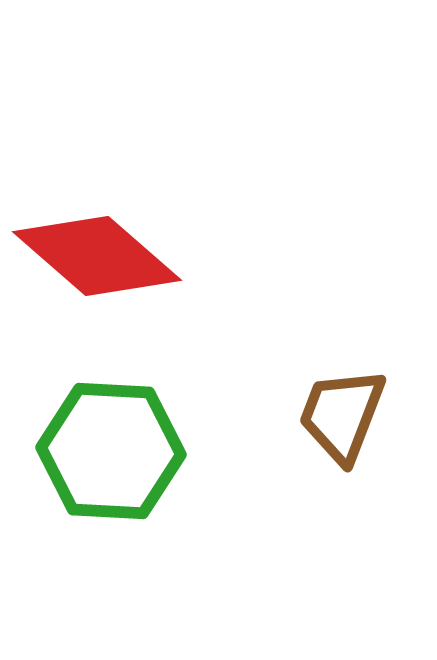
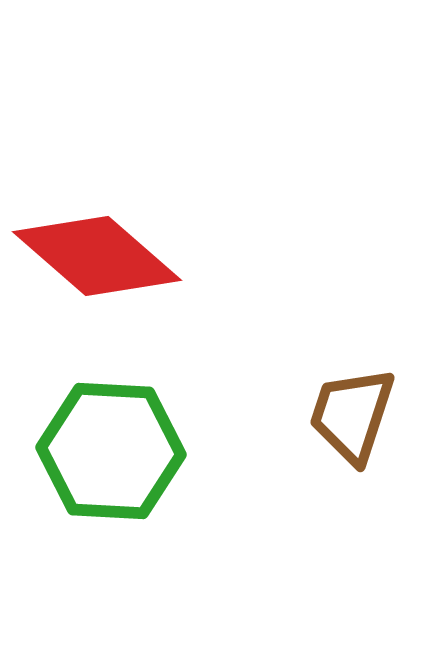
brown trapezoid: moved 10 px right; rotated 3 degrees counterclockwise
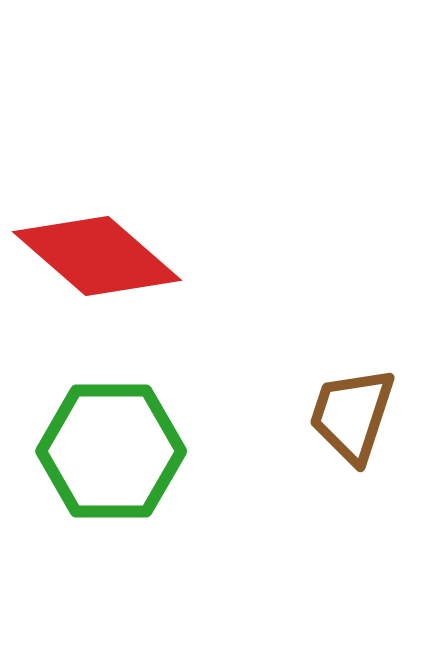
green hexagon: rotated 3 degrees counterclockwise
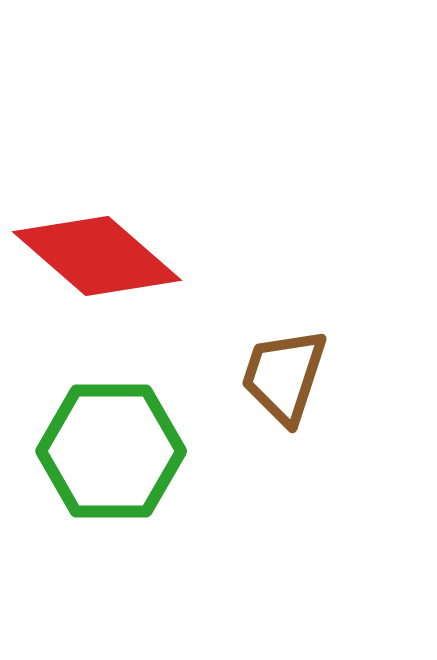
brown trapezoid: moved 68 px left, 39 px up
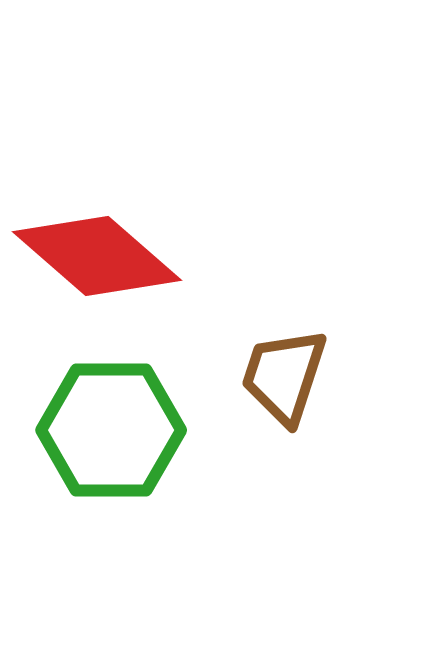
green hexagon: moved 21 px up
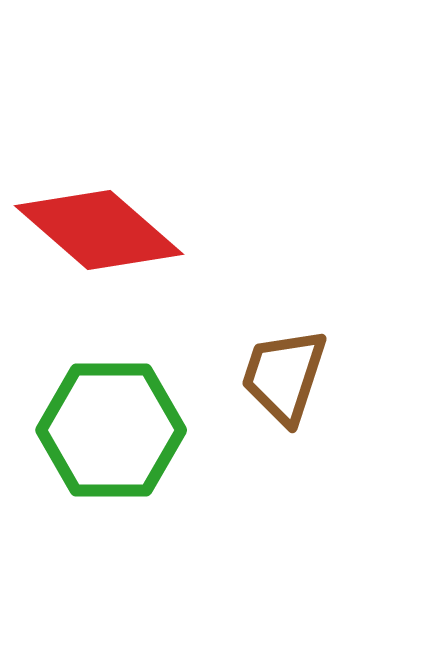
red diamond: moved 2 px right, 26 px up
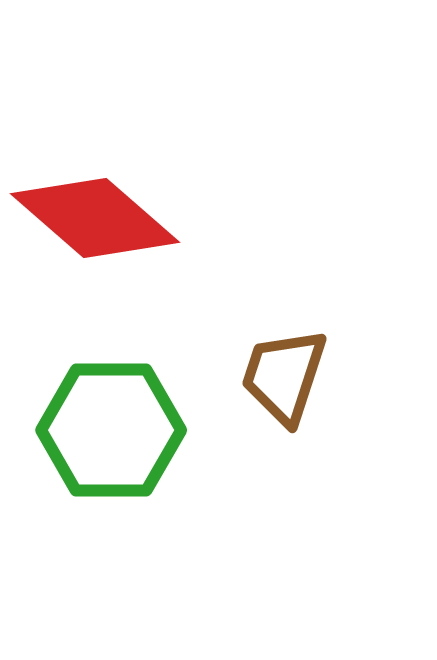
red diamond: moved 4 px left, 12 px up
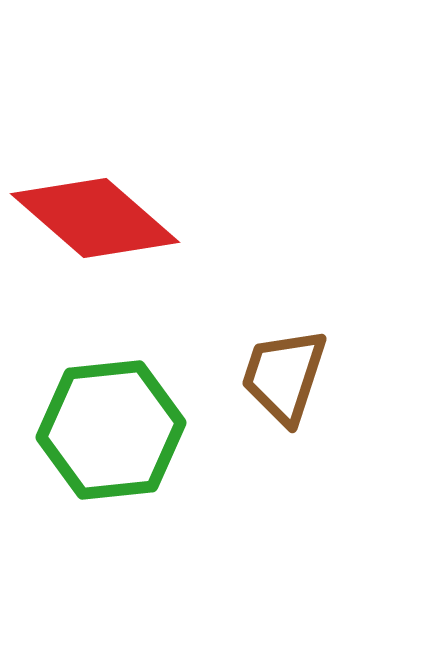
green hexagon: rotated 6 degrees counterclockwise
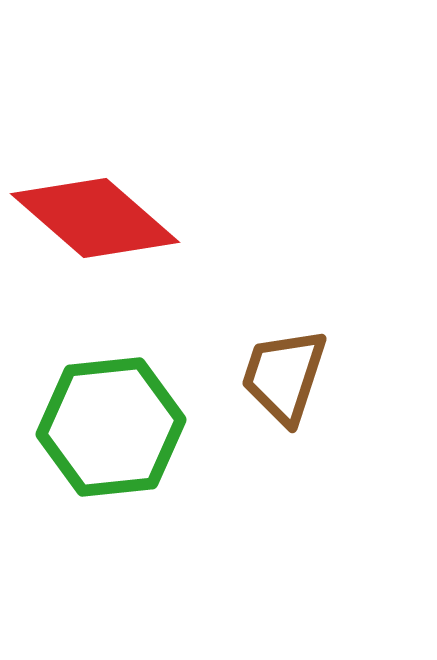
green hexagon: moved 3 px up
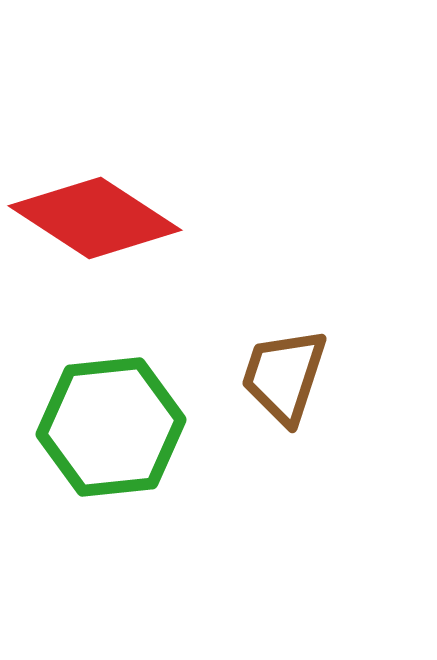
red diamond: rotated 8 degrees counterclockwise
